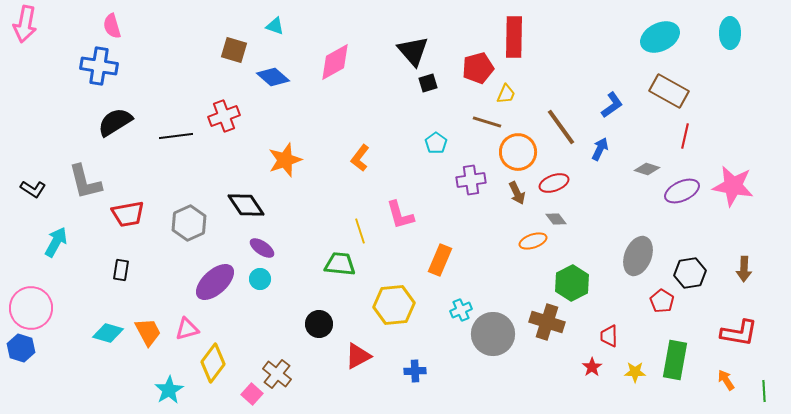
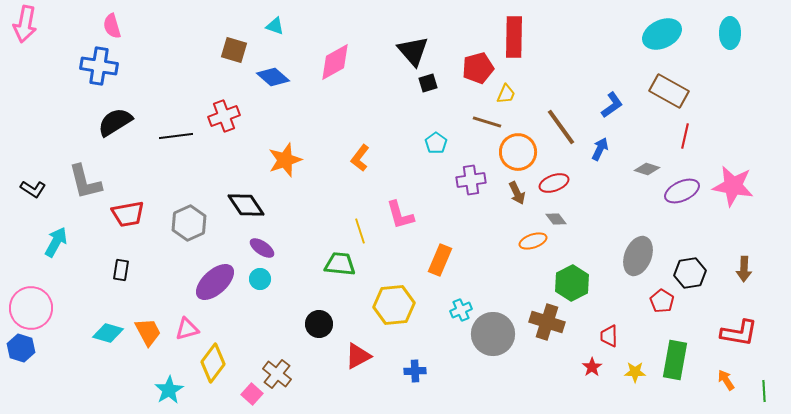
cyan ellipse at (660, 37): moved 2 px right, 3 px up
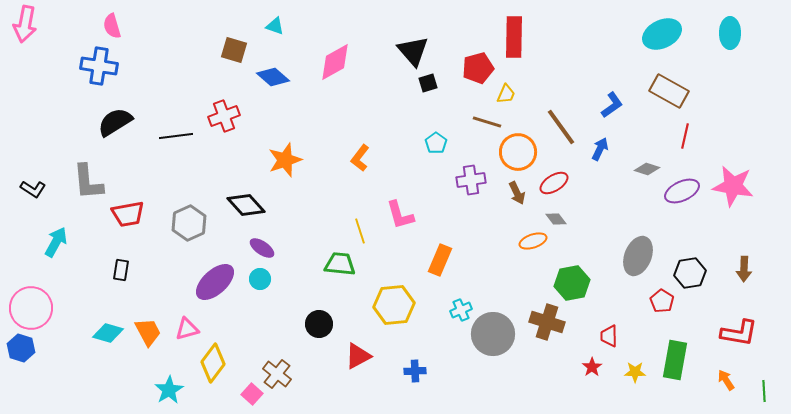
gray L-shape at (85, 182): moved 3 px right; rotated 9 degrees clockwise
red ellipse at (554, 183): rotated 12 degrees counterclockwise
black diamond at (246, 205): rotated 9 degrees counterclockwise
green hexagon at (572, 283): rotated 16 degrees clockwise
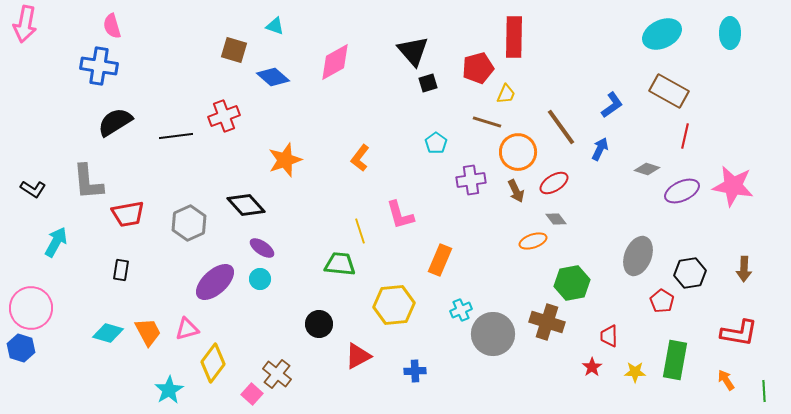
brown arrow at (517, 193): moved 1 px left, 2 px up
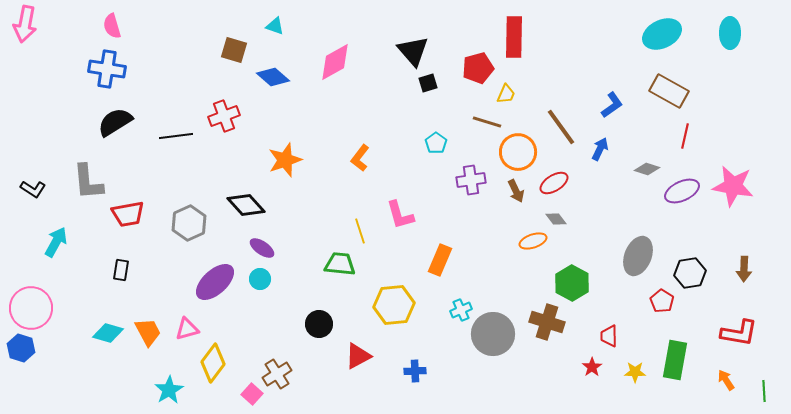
blue cross at (99, 66): moved 8 px right, 3 px down
green hexagon at (572, 283): rotated 20 degrees counterclockwise
brown cross at (277, 374): rotated 20 degrees clockwise
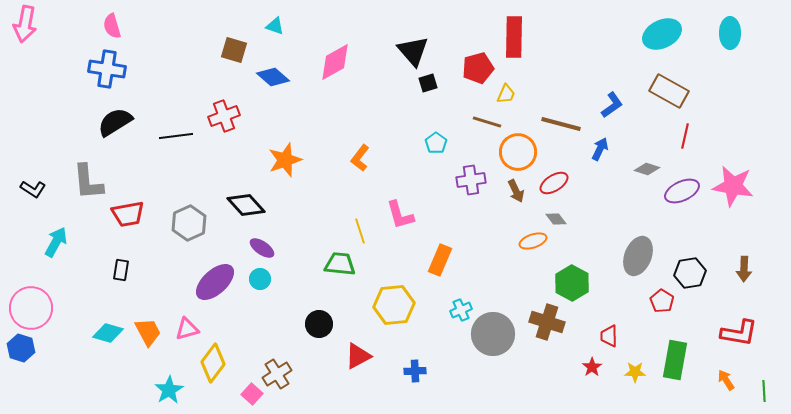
brown line at (561, 127): moved 3 px up; rotated 39 degrees counterclockwise
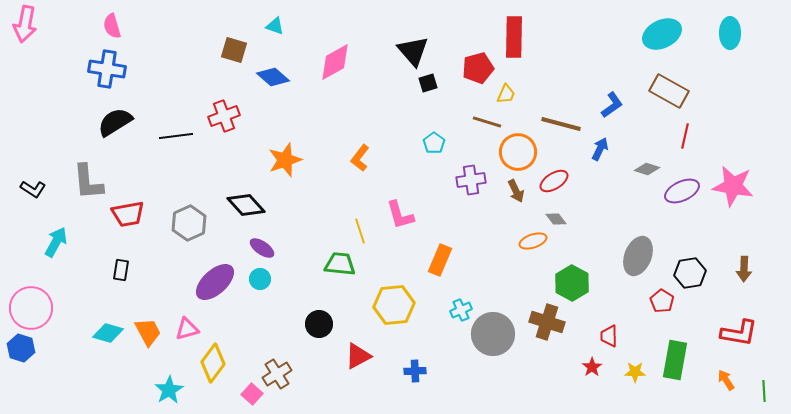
cyan pentagon at (436, 143): moved 2 px left
red ellipse at (554, 183): moved 2 px up
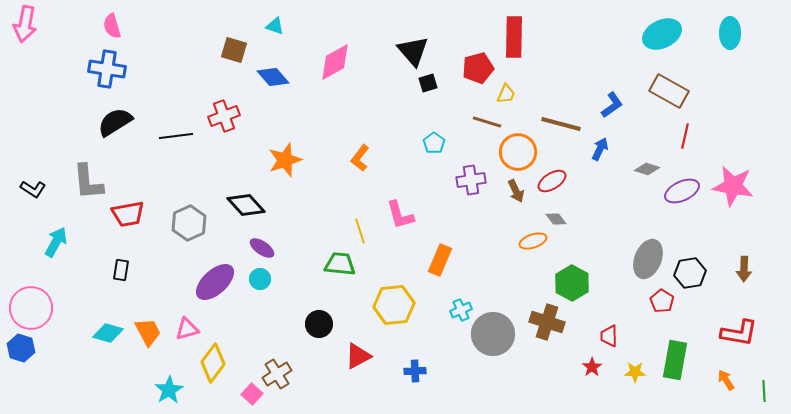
blue diamond at (273, 77): rotated 8 degrees clockwise
red ellipse at (554, 181): moved 2 px left
gray ellipse at (638, 256): moved 10 px right, 3 px down
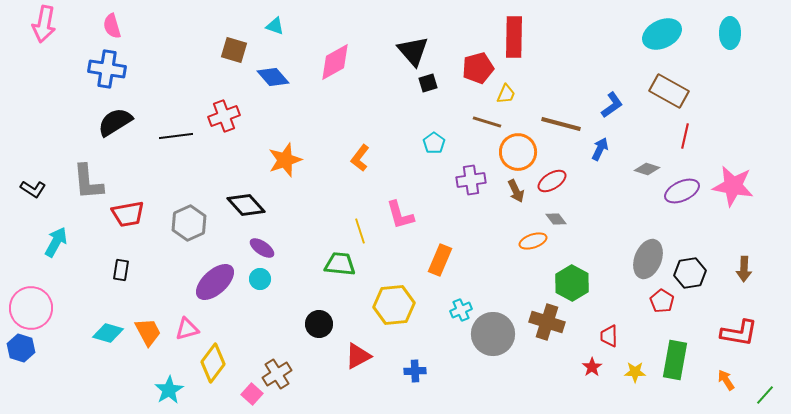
pink arrow at (25, 24): moved 19 px right
green line at (764, 391): moved 1 px right, 4 px down; rotated 45 degrees clockwise
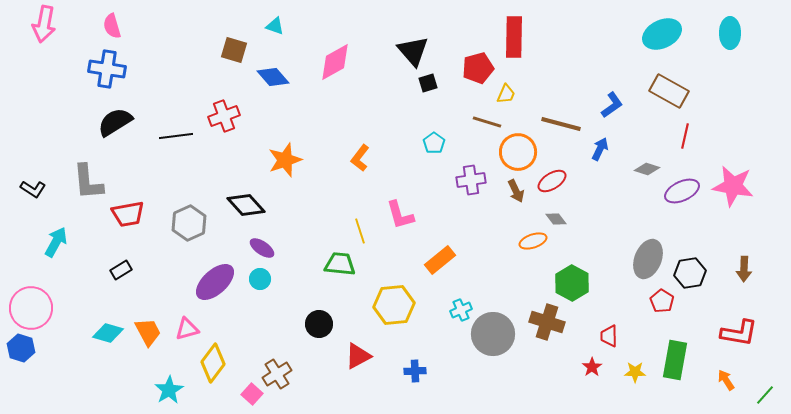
orange rectangle at (440, 260): rotated 28 degrees clockwise
black rectangle at (121, 270): rotated 50 degrees clockwise
